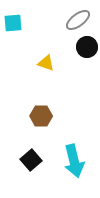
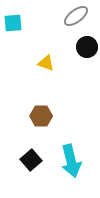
gray ellipse: moved 2 px left, 4 px up
cyan arrow: moved 3 px left
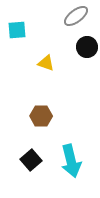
cyan square: moved 4 px right, 7 px down
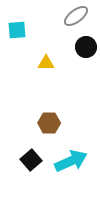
black circle: moved 1 px left
yellow triangle: rotated 18 degrees counterclockwise
brown hexagon: moved 8 px right, 7 px down
cyan arrow: rotated 100 degrees counterclockwise
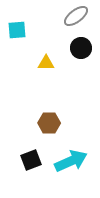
black circle: moved 5 px left, 1 px down
black square: rotated 20 degrees clockwise
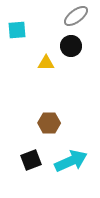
black circle: moved 10 px left, 2 px up
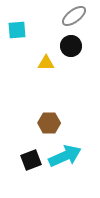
gray ellipse: moved 2 px left
cyan arrow: moved 6 px left, 5 px up
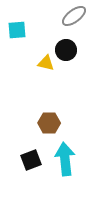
black circle: moved 5 px left, 4 px down
yellow triangle: rotated 12 degrees clockwise
cyan arrow: moved 3 px down; rotated 72 degrees counterclockwise
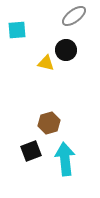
brown hexagon: rotated 15 degrees counterclockwise
black square: moved 9 px up
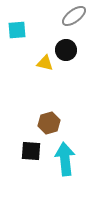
yellow triangle: moved 1 px left
black square: rotated 25 degrees clockwise
